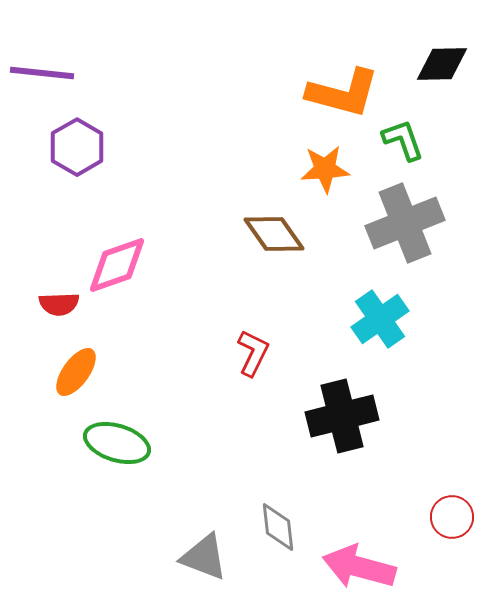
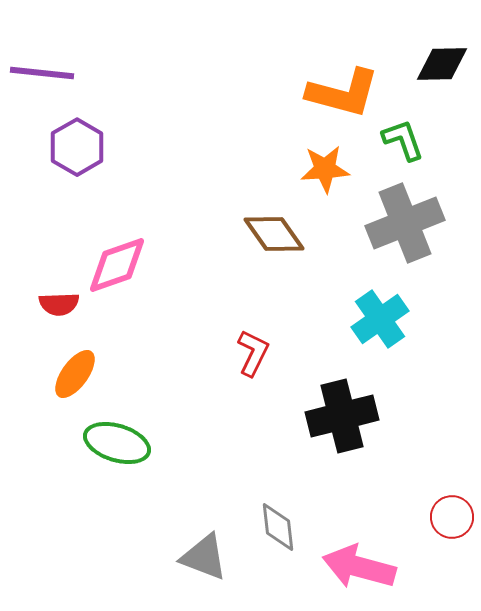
orange ellipse: moved 1 px left, 2 px down
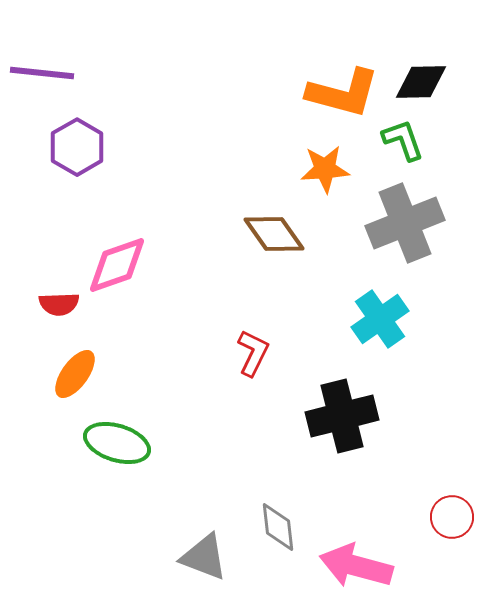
black diamond: moved 21 px left, 18 px down
pink arrow: moved 3 px left, 1 px up
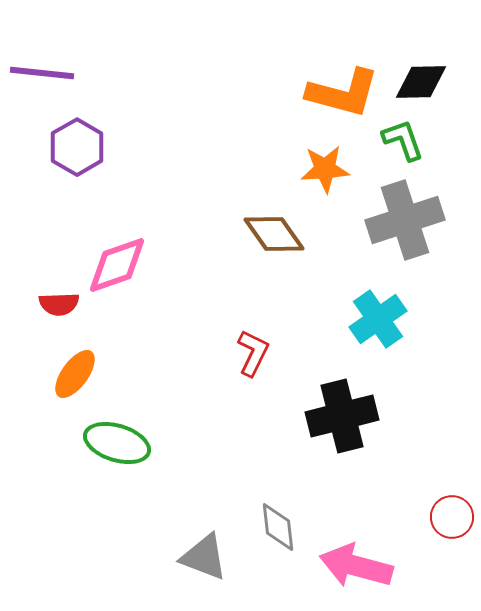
gray cross: moved 3 px up; rotated 4 degrees clockwise
cyan cross: moved 2 px left
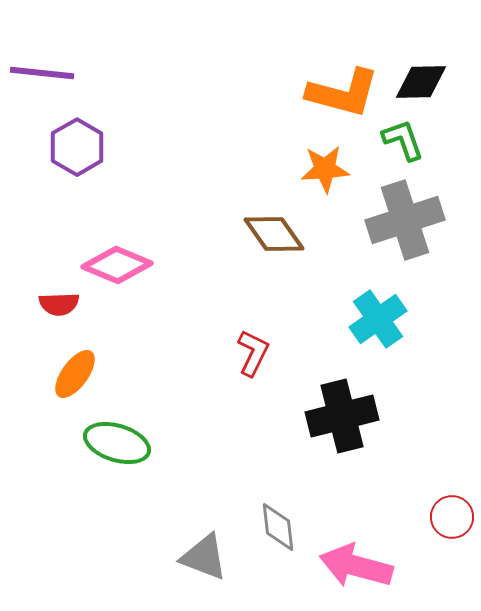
pink diamond: rotated 42 degrees clockwise
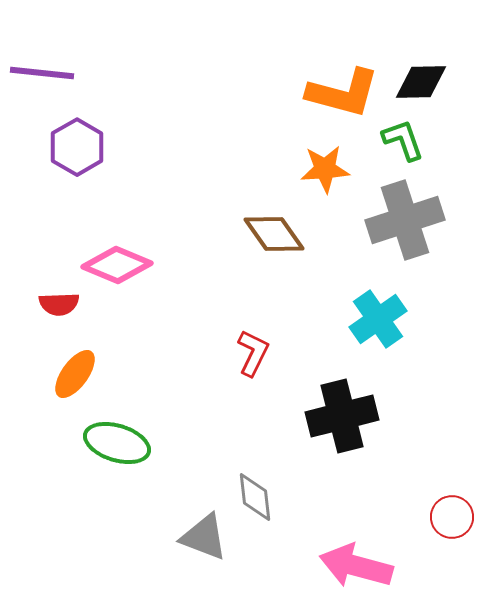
gray diamond: moved 23 px left, 30 px up
gray triangle: moved 20 px up
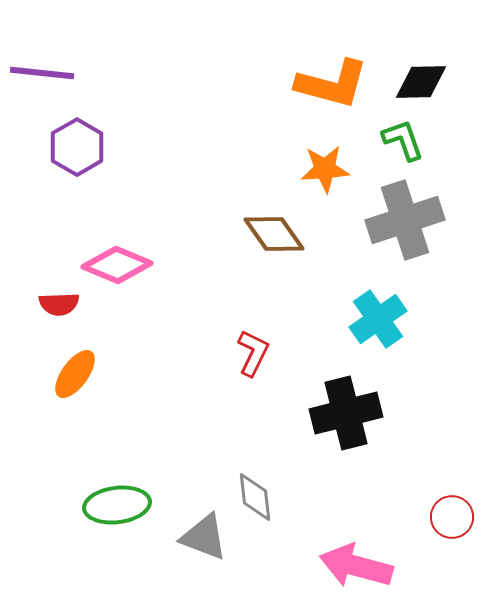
orange L-shape: moved 11 px left, 9 px up
black cross: moved 4 px right, 3 px up
green ellipse: moved 62 px down; rotated 24 degrees counterclockwise
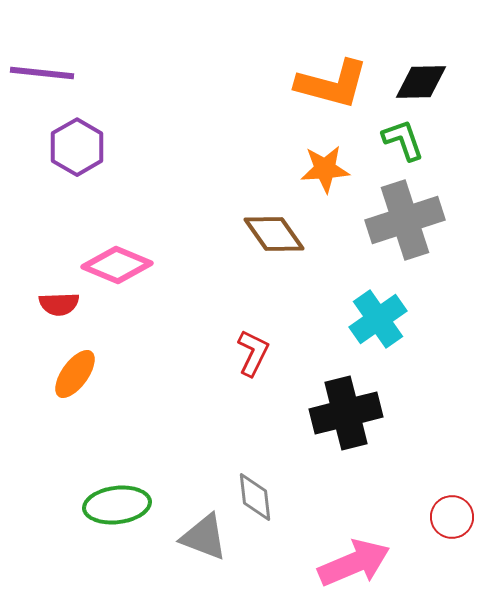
pink arrow: moved 2 px left, 3 px up; rotated 142 degrees clockwise
